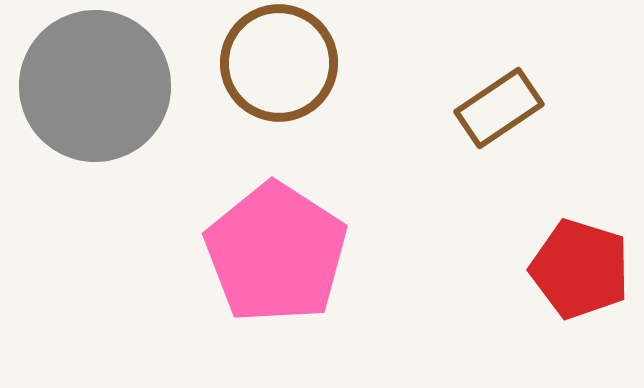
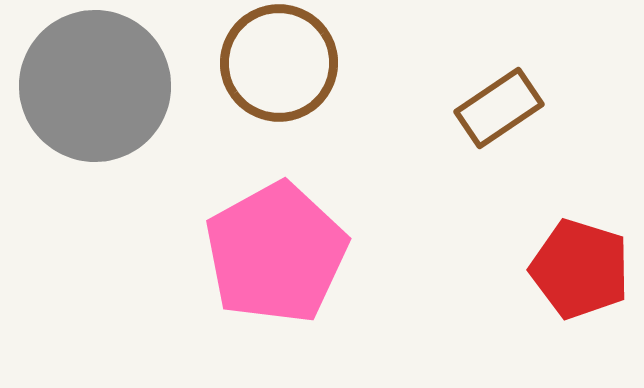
pink pentagon: rotated 10 degrees clockwise
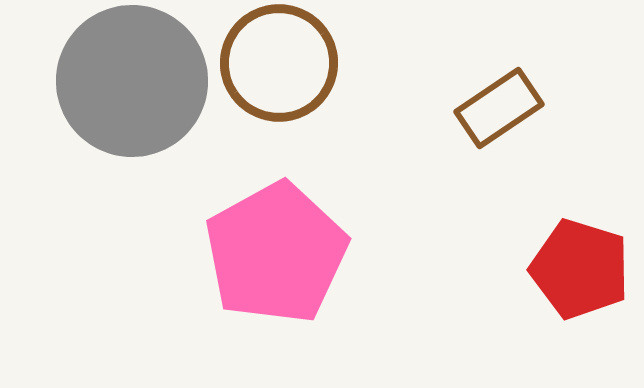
gray circle: moved 37 px right, 5 px up
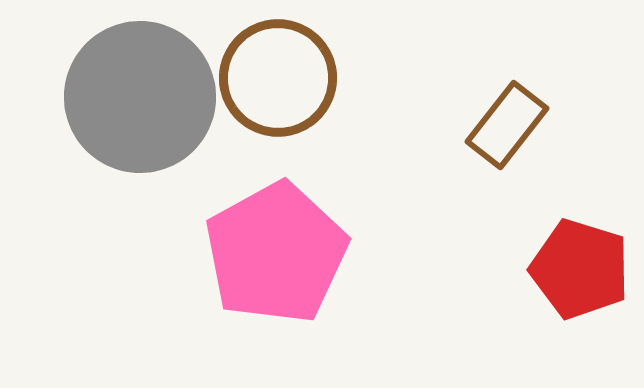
brown circle: moved 1 px left, 15 px down
gray circle: moved 8 px right, 16 px down
brown rectangle: moved 8 px right, 17 px down; rotated 18 degrees counterclockwise
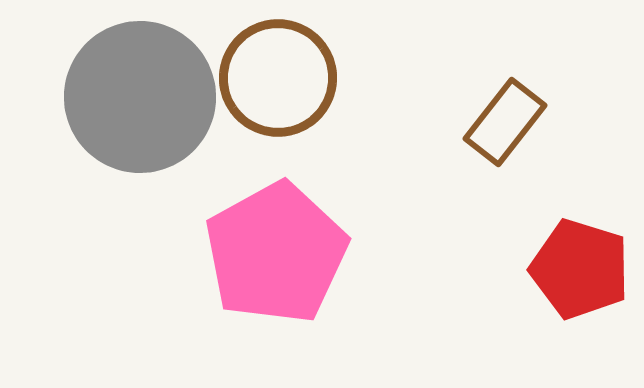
brown rectangle: moved 2 px left, 3 px up
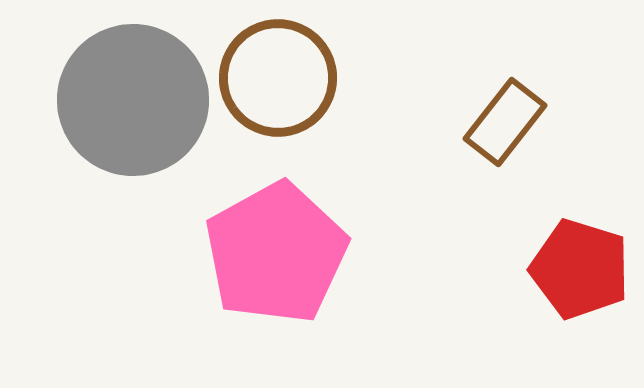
gray circle: moved 7 px left, 3 px down
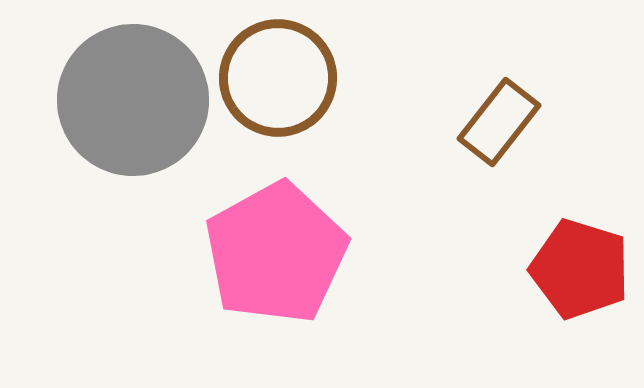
brown rectangle: moved 6 px left
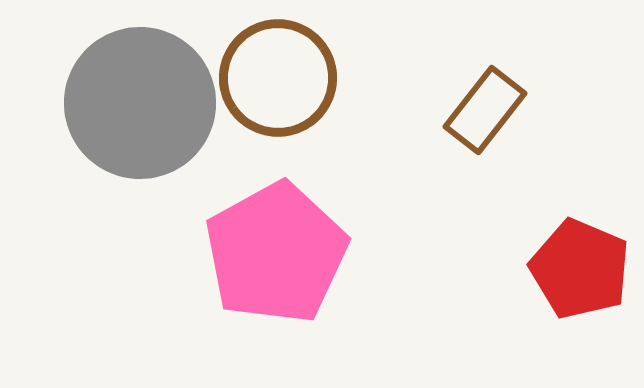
gray circle: moved 7 px right, 3 px down
brown rectangle: moved 14 px left, 12 px up
red pentagon: rotated 6 degrees clockwise
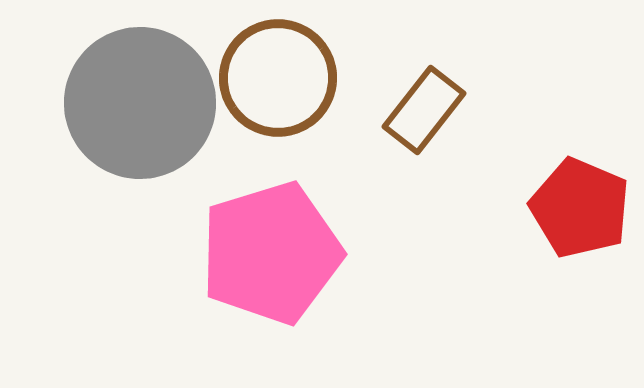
brown rectangle: moved 61 px left
pink pentagon: moved 5 px left; rotated 12 degrees clockwise
red pentagon: moved 61 px up
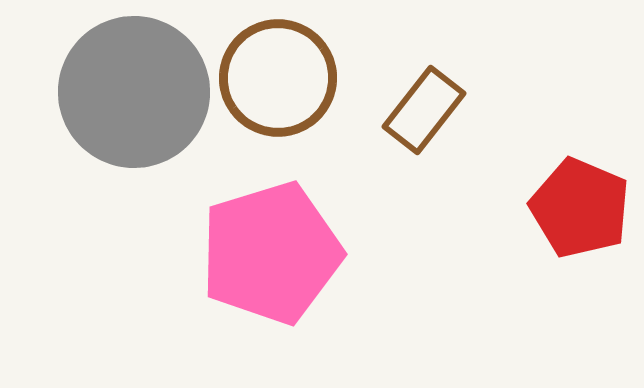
gray circle: moved 6 px left, 11 px up
